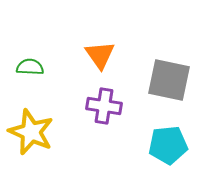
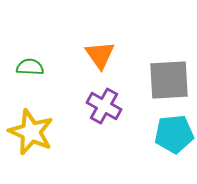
gray square: rotated 15 degrees counterclockwise
purple cross: rotated 20 degrees clockwise
cyan pentagon: moved 6 px right, 11 px up
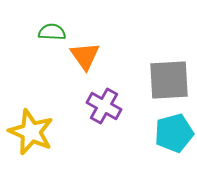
orange triangle: moved 15 px left, 1 px down
green semicircle: moved 22 px right, 35 px up
cyan pentagon: moved 1 px up; rotated 9 degrees counterclockwise
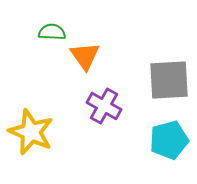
cyan pentagon: moved 5 px left, 7 px down
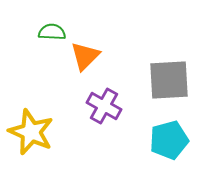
orange triangle: rotated 20 degrees clockwise
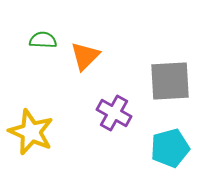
green semicircle: moved 9 px left, 8 px down
gray square: moved 1 px right, 1 px down
purple cross: moved 10 px right, 7 px down
cyan pentagon: moved 1 px right, 8 px down
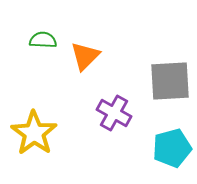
yellow star: moved 3 px right, 1 px down; rotated 12 degrees clockwise
cyan pentagon: moved 2 px right
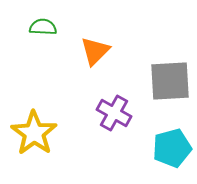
green semicircle: moved 13 px up
orange triangle: moved 10 px right, 5 px up
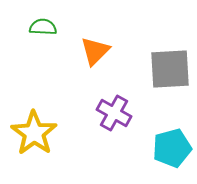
gray square: moved 12 px up
